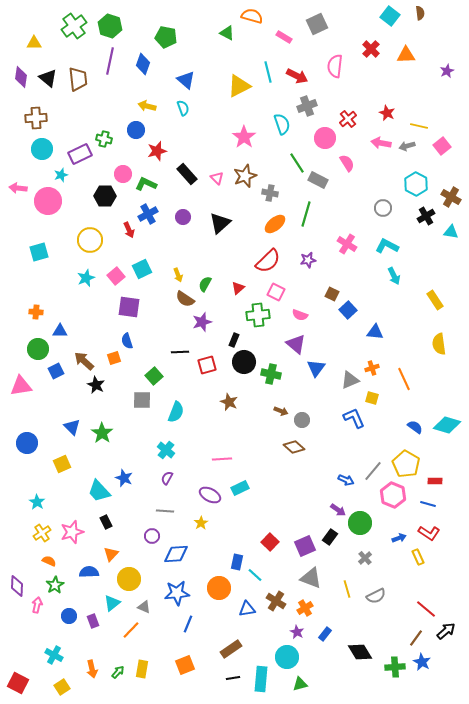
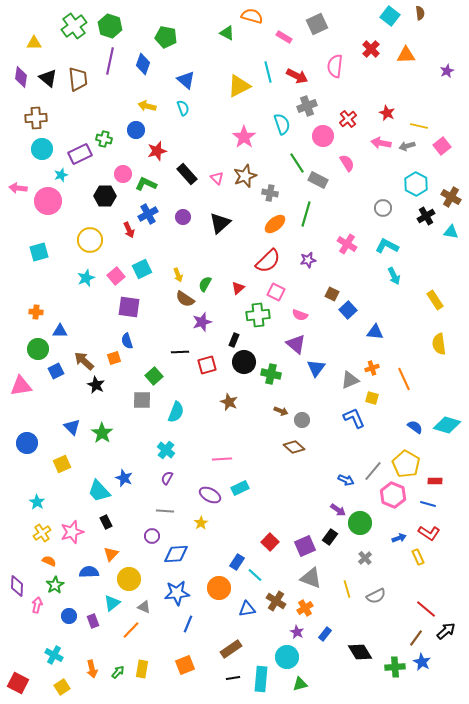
pink circle at (325, 138): moved 2 px left, 2 px up
blue rectangle at (237, 562): rotated 21 degrees clockwise
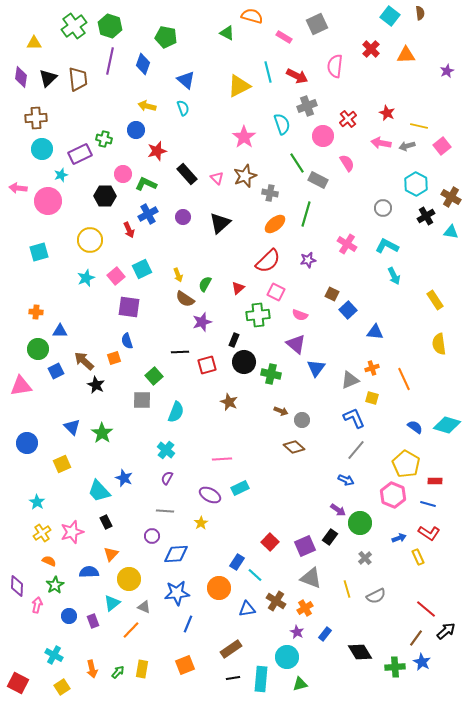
black triangle at (48, 78): rotated 36 degrees clockwise
gray line at (373, 471): moved 17 px left, 21 px up
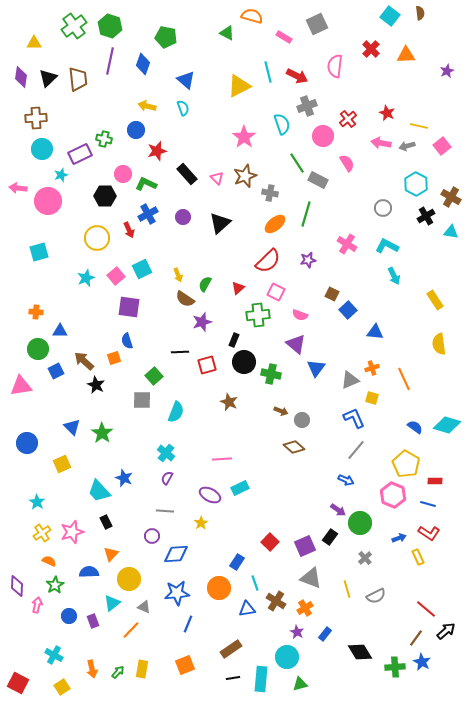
yellow circle at (90, 240): moved 7 px right, 2 px up
cyan cross at (166, 450): moved 3 px down
cyan line at (255, 575): moved 8 px down; rotated 28 degrees clockwise
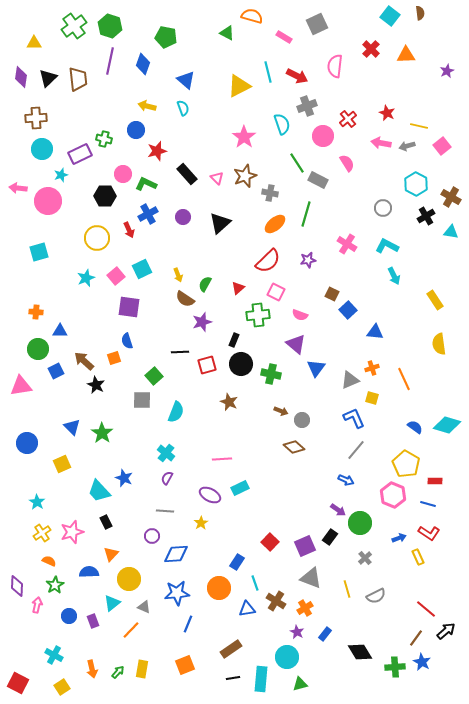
black circle at (244, 362): moved 3 px left, 2 px down
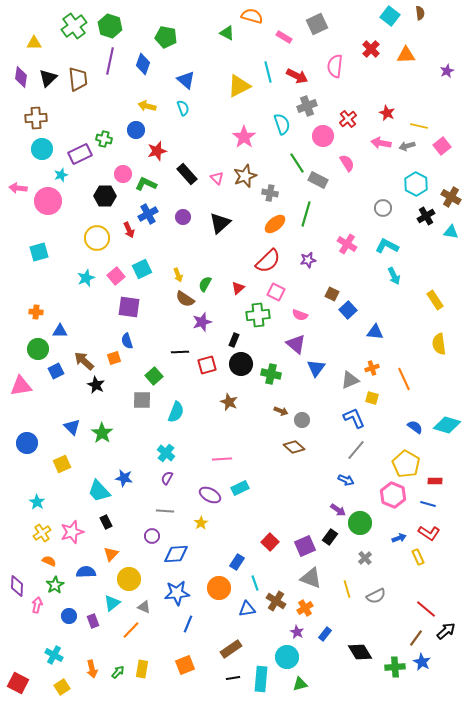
blue star at (124, 478): rotated 12 degrees counterclockwise
blue semicircle at (89, 572): moved 3 px left
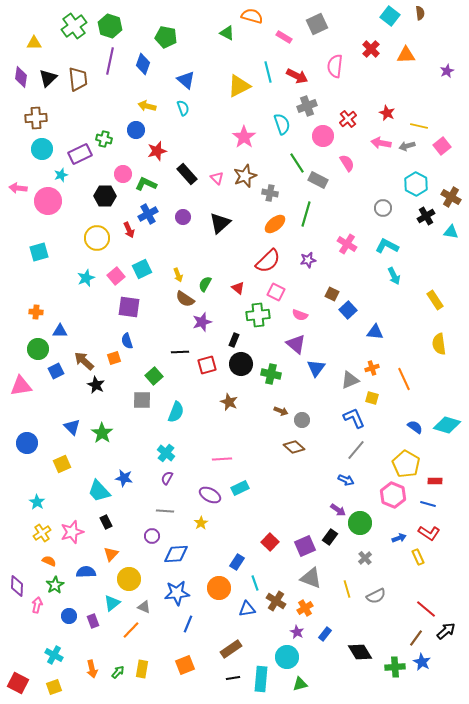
red triangle at (238, 288): rotated 40 degrees counterclockwise
yellow square at (62, 687): moved 8 px left; rotated 14 degrees clockwise
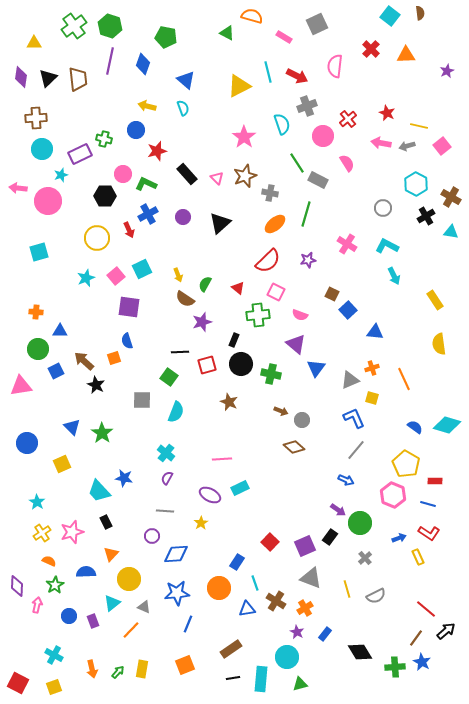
green square at (154, 376): moved 15 px right, 1 px down; rotated 12 degrees counterclockwise
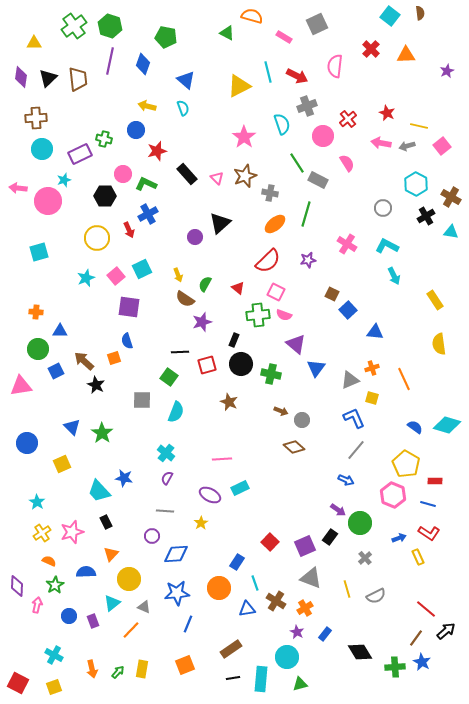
cyan star at (61, 175): moved 3 px right, 5 px down
purple circle at (183, 217): moved 12 px right, 20 px down
pink semicircle at (300, 315): moved 16 px left
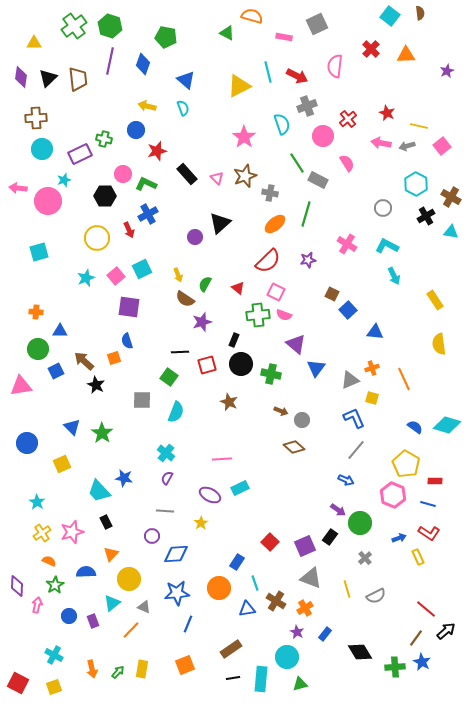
pink rectangle at (284, 37): rotated 21 degrees counterclockwise
